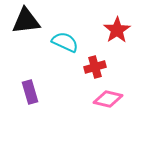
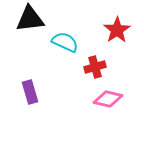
black triangle: moved 4 px right, 2 px up
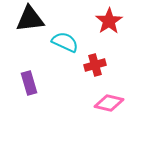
red star: moved 8 px left, 9 px up
red cross: moved 2 px up
purple rectangle: moved 1 px left, 9 px up
pink diamond: moved 1 px right, 4 px down
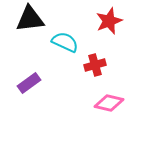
red star: rotated 12 degrees clockwise
purple rectangle: rotated 70 degrees clockwise
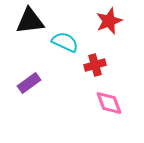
black triangle: moved 2 px down
pink diamond: rotated 56 degrees clockwise
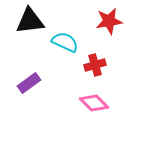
red star: rotated 12 degrees clockwise
pink diamond: moved 15 px left; rotated 24 degrees counterclockwise
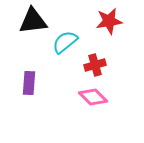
black triangle: moved 3 px right
cyan semicircle: rotated 64 degrees counterclockwise
purple rectangle: rotated 50 degrees counterclockwise
pink diamond: moved 1 px left, 6 px up
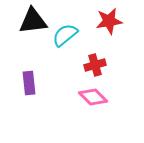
cyan semicircle: moved 7 px up
purple rectangle: rotated 10 degrees counterclockwise
